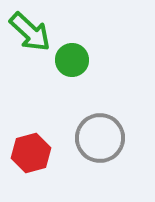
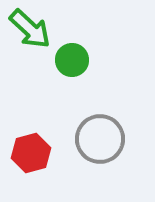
green arrow: moved 3 px up
gray circle: moved 1 px down
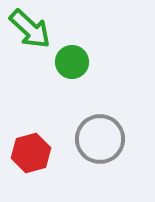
green circle: moved 2 px down
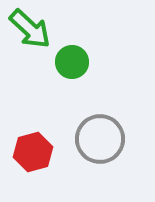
red hexagon: moved 2 px right, 1 px up
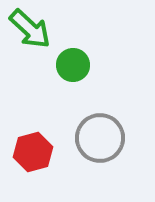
green circle: moved 1 px right, 3 px down
gray circle: moved 1 px up
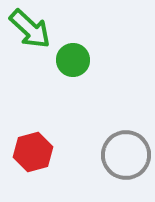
green circle: moved 5 px up
gray circle: moved 26 px right, 17 px down
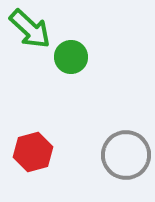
green circle: moved 2 px left, 3 px up
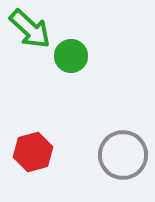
green circle: moved 1 px up
gray circle: moved 3 px left
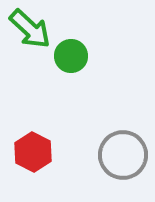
red hexagon: rotated 18 degrees counterclockwise
